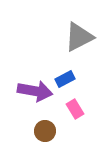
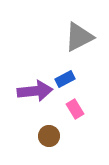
purple arrow: rotated 16 degrees counterclockwise
brown circle: moved 4 px right, 5 px down
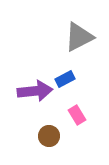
pink rectangle: moved 2 px right, 6 px down
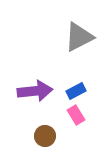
blue rectangle: moved 11 px right, 12 px down
pink rectangle: moved 1 px left
brown circle: moved 4 px left
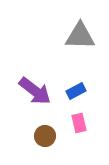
gray triangle: moved 1 px right, 1 px up; rotated 28 degrees clockwise
purple arrow: rotated 44 degrees clockwise
pink rectangle: moved 3 px right, 8 px down; rotated 18 degrees clockwise
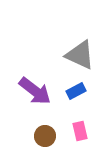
gray triangle: moved 19 px down; rotated 24 degrees clockwise
pink rectangle: moved 1 px right, 8 px down
